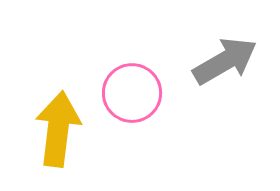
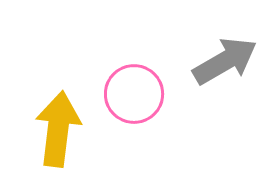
pink circle: moved 2 px right, 1 px down
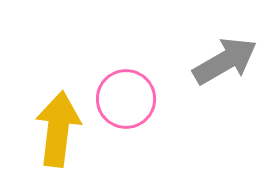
pink circle: moved 8 px left, 5 px down
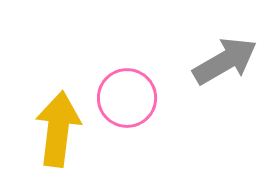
pink circle: moved 1 px right, 1 px up
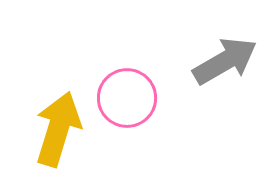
yellow arrow: rotated 10 degrees clockwise
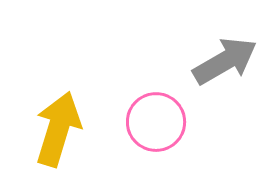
pink circle: moved 29 px right, 24 px down
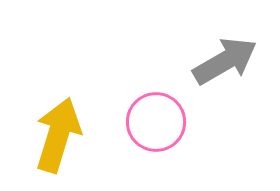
yellow arrow: moved 6 px down
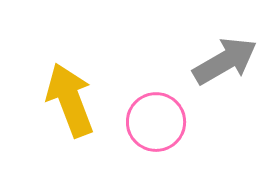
yellow arrow: moved 12 px right, 35 px up; rotated 38 degrees counterclockwise
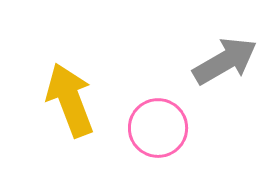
pink circle: moved 2 px right, 6 px down
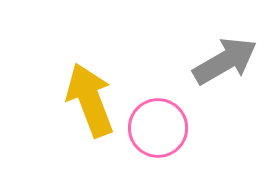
yellow arrow: moved 20 px right
